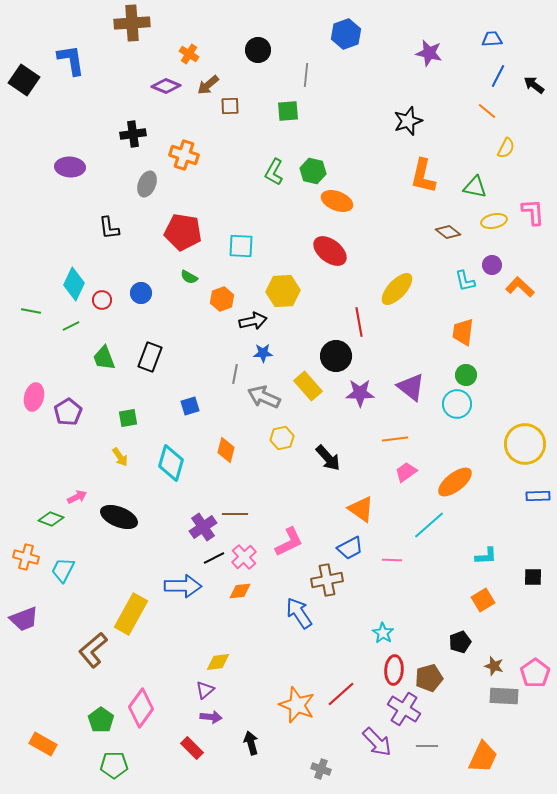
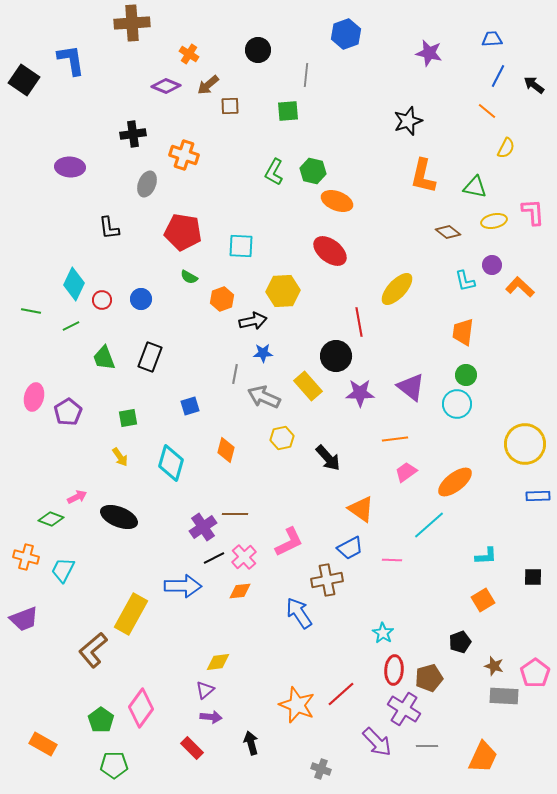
blue circle at (141, 293): moved 6 px down
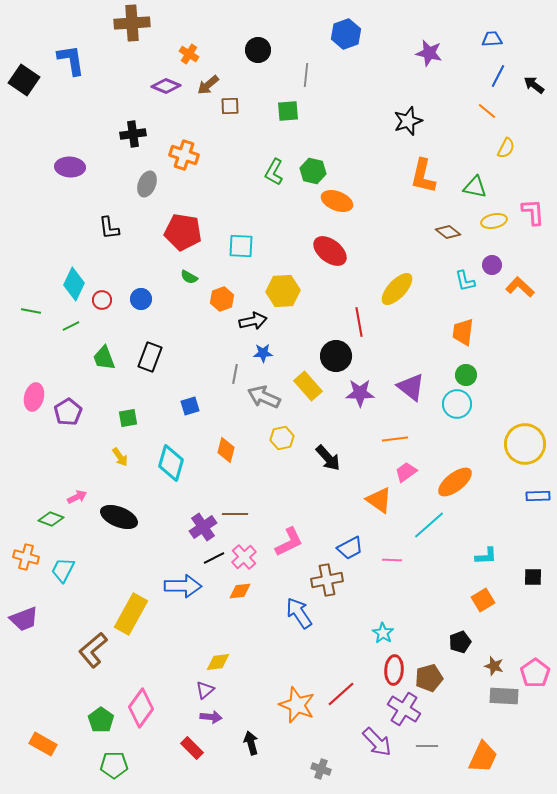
orange triangle at (361, 509): moved 18 px right, 9 px up
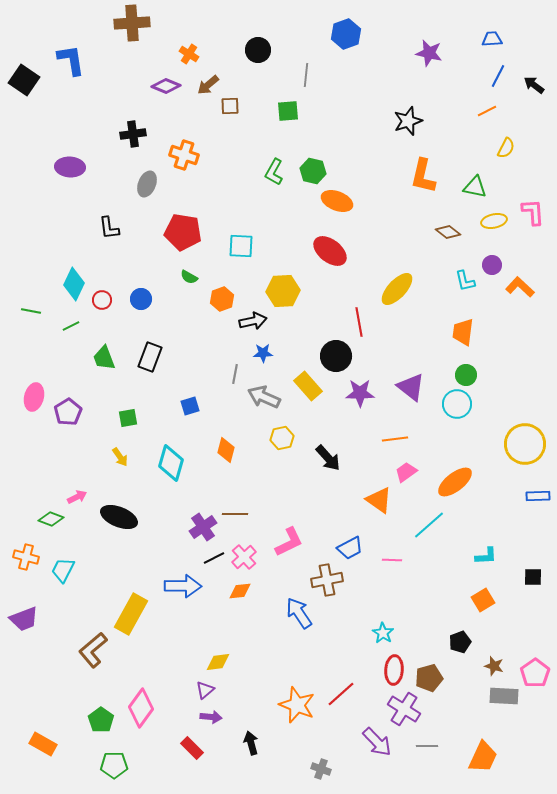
orange line at (487, 111): rotated 66 degrees counterclockwise
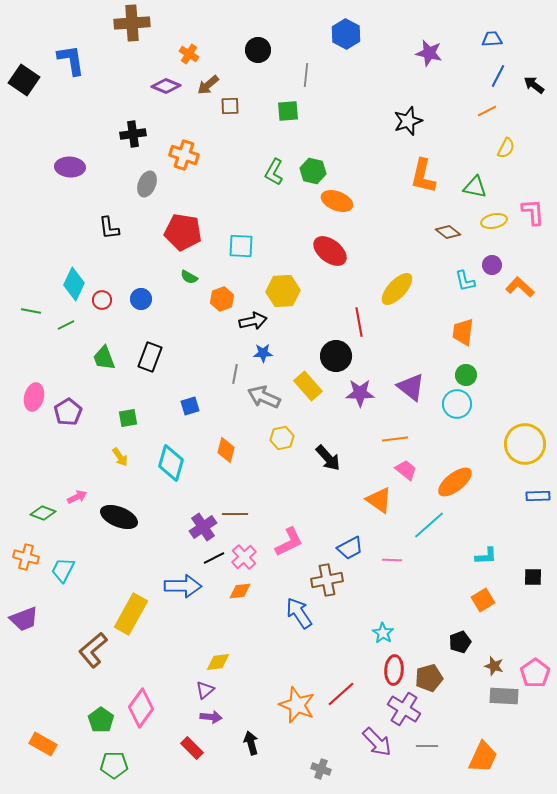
blue hexagon at (346, 34): rotated 12 degrees counterclockwise
green line at (71, 326): moved 5 px left, 1 px up
pink trapezoid at (406, 472): moved 2 px up; rotated 75 degrees clockwise
green diamond at (51, 519): moved 8 px left, 6 px up
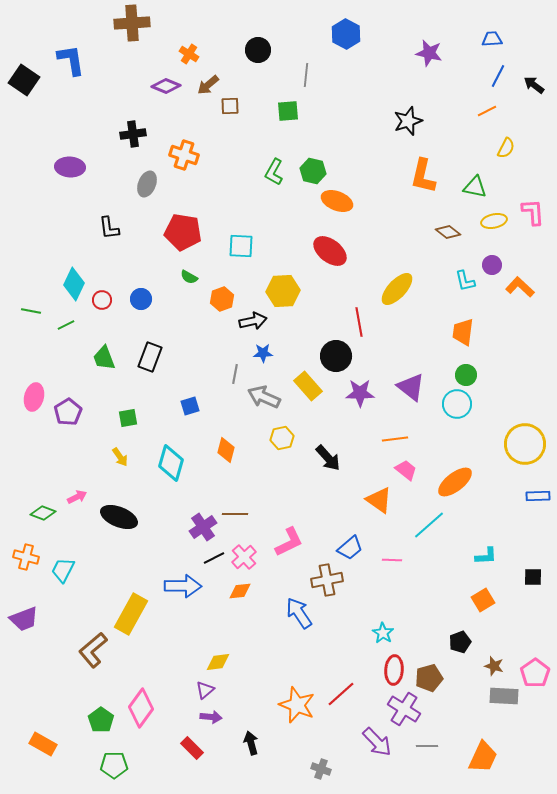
blue trapezoid at (350, 548): rotated 12 degrees counterclockwise
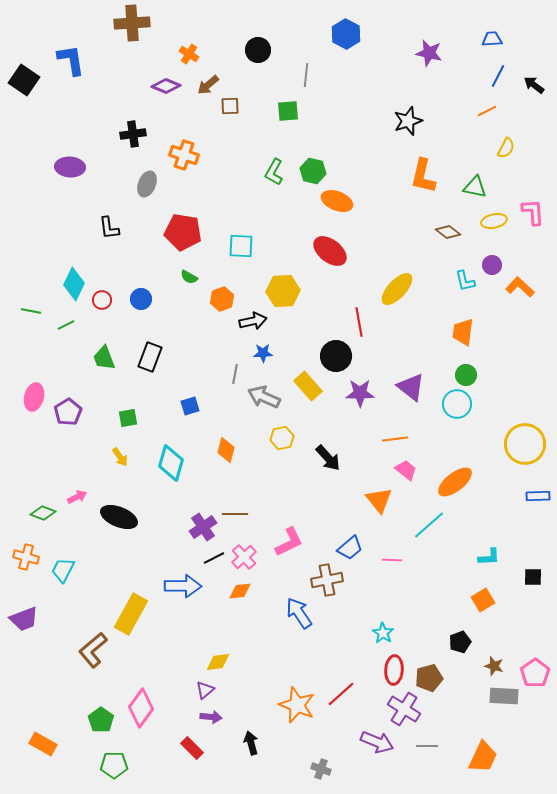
orange triangle at (379, 500): rotated 16 degrees clockwise
cyan L-shape at (486, 556): moved 3 px right, 1 px down
purple arrow at (377, 742): rotated 24 degrees counterclockwise
